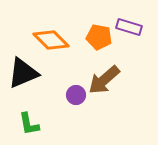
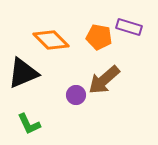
green L-shape: rotated 15 degrees counterclockwise
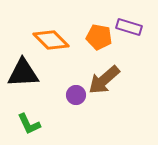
black triangle: rotated 20 degrees clockwise
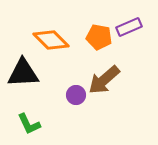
purple rectangle: rotated 40 degrees counterclockwise
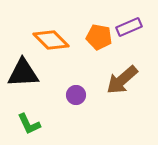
brown arrow: moved 18 px right
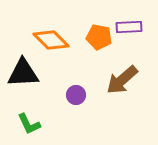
purple rectangle: rotated 20 degrees clockwise
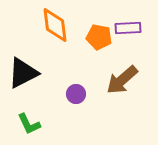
purple rectangle: moved 1 px left, 1 px down
orange diamond: moved 4 px right, 15 px up; rotated 39 degrees clockwise
black triangle: rotated 24 degrees counterclockwise
purple circle: moved 1 px up
